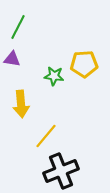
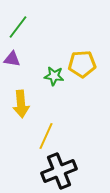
green line: rotated 10 degrees clockwise
yellow pentagon: moved 2 px left
yellow line: rotated 16 degrees counterclockwise
black cross: moved 2 px left
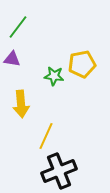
yellow pentagon: rotated 8 degrees counterclockwise
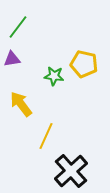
purple triangle: rotated 18 degrees counterclockwise
yellow pentagon: moved 2 px right; rotated 24 degrees clockwise
yellow arrow: rotated 148 degrees clockwise
black cross: moved 12 px right; rotated 20 degrees counterclockwise
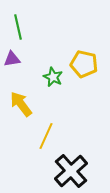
green line: rotated 50 degrees counterclockwise
green star: moved 1 px left, 1 px down; rotated 18 degrees clockwise
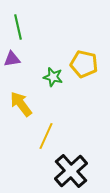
green star: rotated 12 degrees counterclockwise
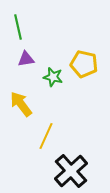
purple triangle: moved 14 px right
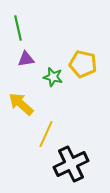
green line: moved 1 px down
yellow pentagon: moved 1 px left
yellow arrow: rotated 12 degrees counterclockwise
yellow line: moved 2 px up
black cross: moved 7 px up; rotated 16 degrees clockwise
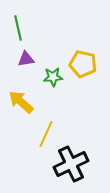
green star: rotated 18 degrees counterclockwise
yellow arrow: moved 2 px up
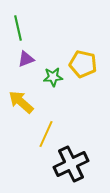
purple triangle: rotated 12 degrees counterclockwise
